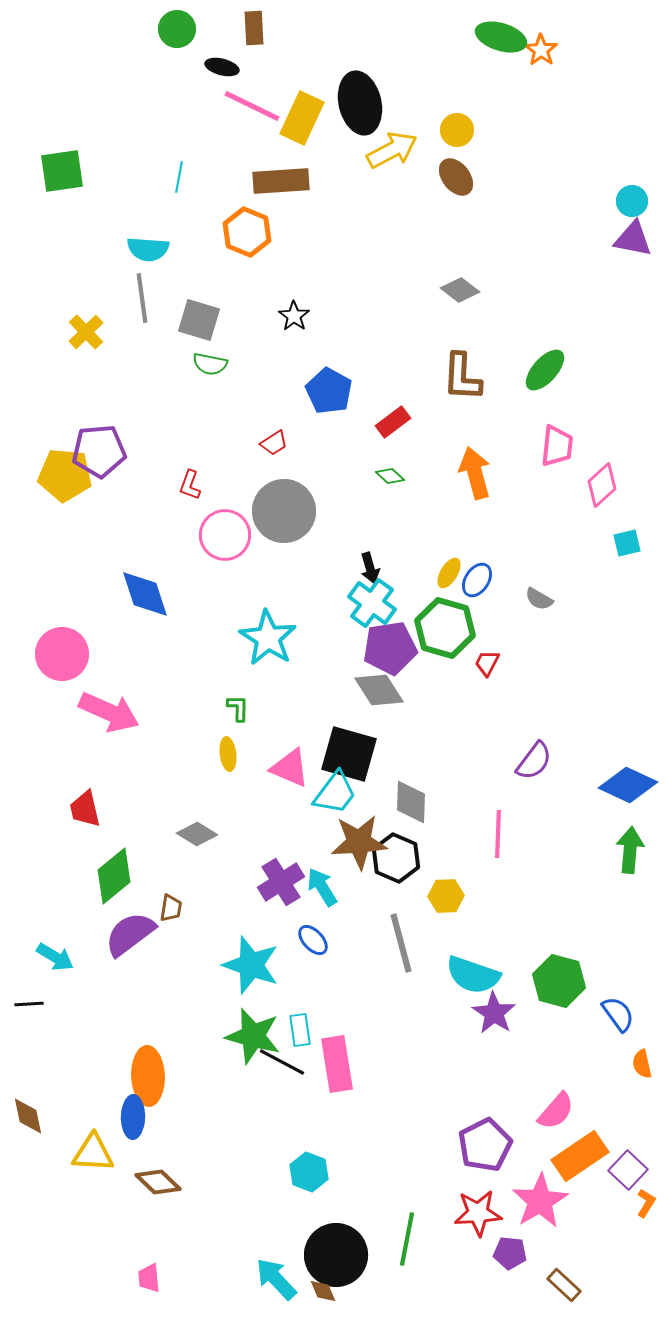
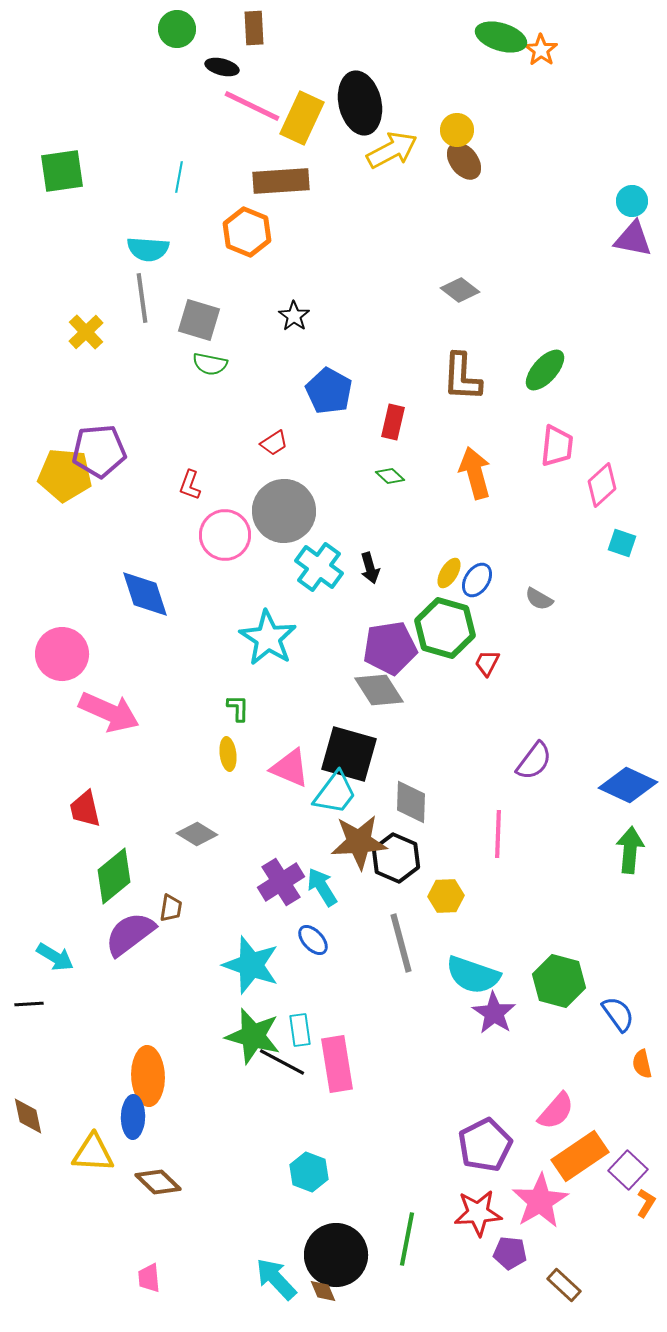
brown ellipse at (456, 177): moved 8 px right, 16 px up
red rectangle at (393, 422): rotated 40 degrees counterclockwise
cyan square at (627, 543): moved 5 px left; rotated 32 degrees clockwise
cyan cross at (372, 603): moved 53 px left, 36 px up
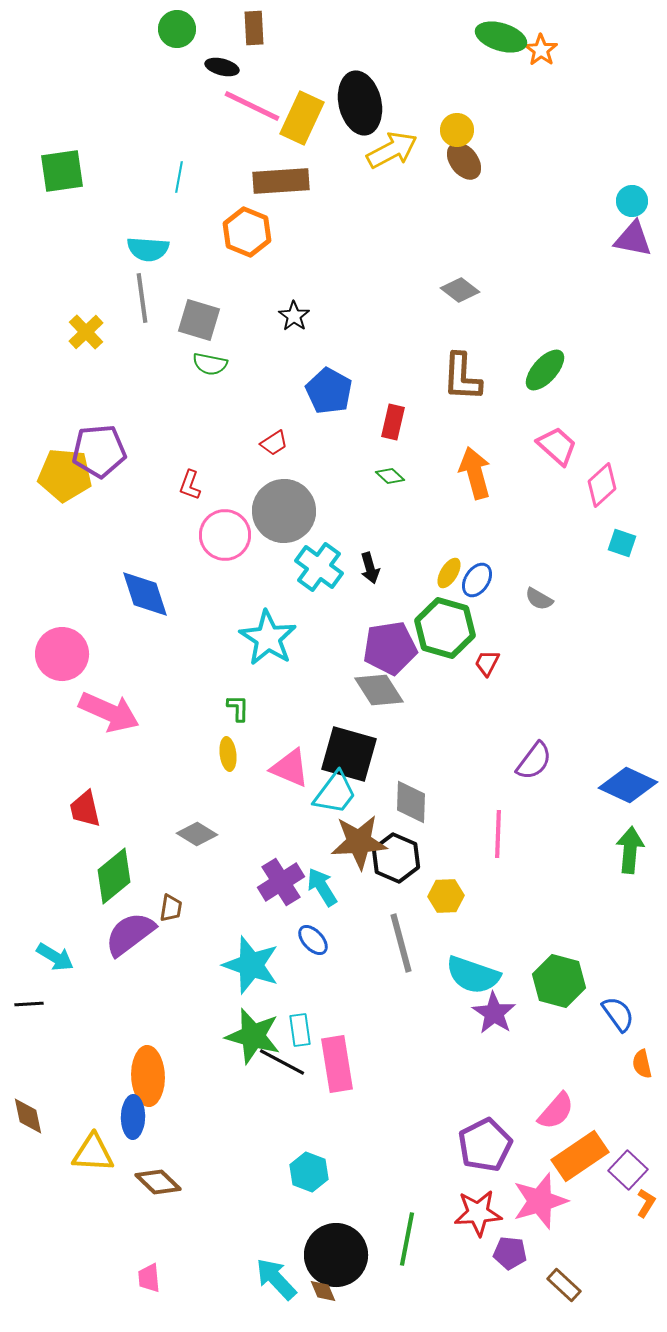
pink trapezoid at (557, 446): rotated 54 degrees counterclockwise
pink star at (540, 1201): rotated 14 degrees clockwise
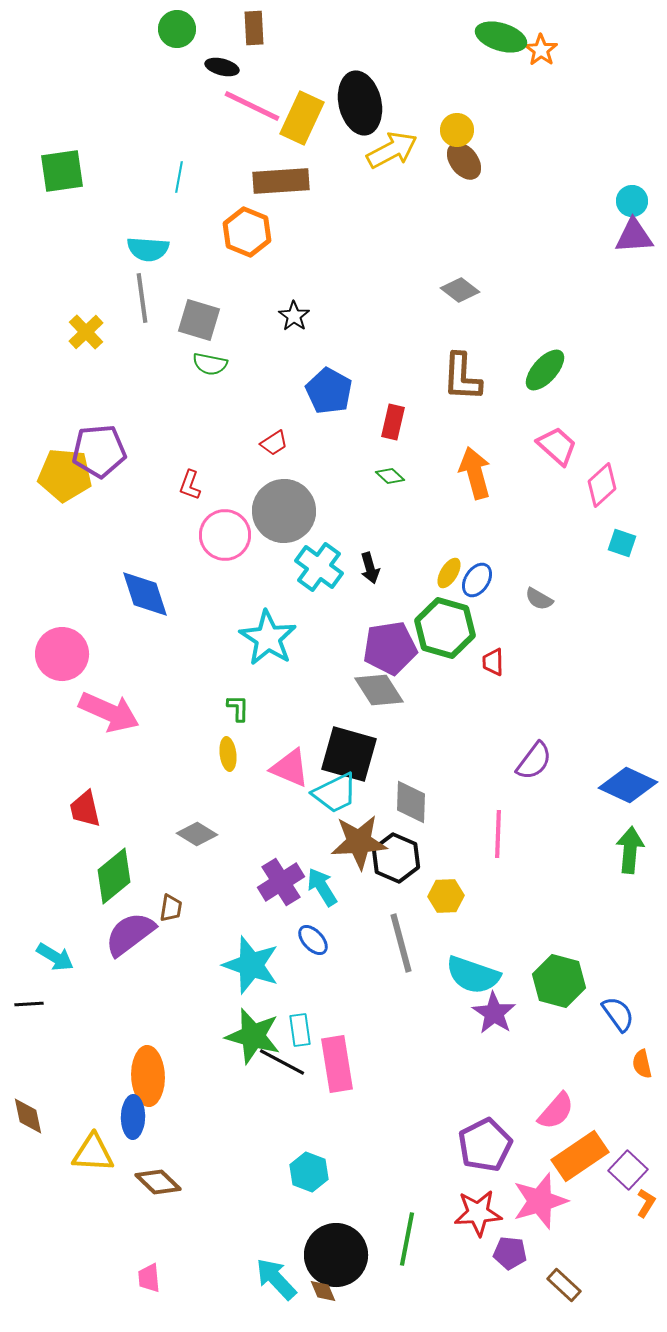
purple triangle at (633, 239): moved 1 px right, 3 px up; rotated 15 degrees counterclockwise
red trapezoid at (487, 663): moved 6 px right, 1 px up; rotated 28 degrees counterclockwise
cyan trapezoid at (335, 793): rotated 27 degrees clockwise
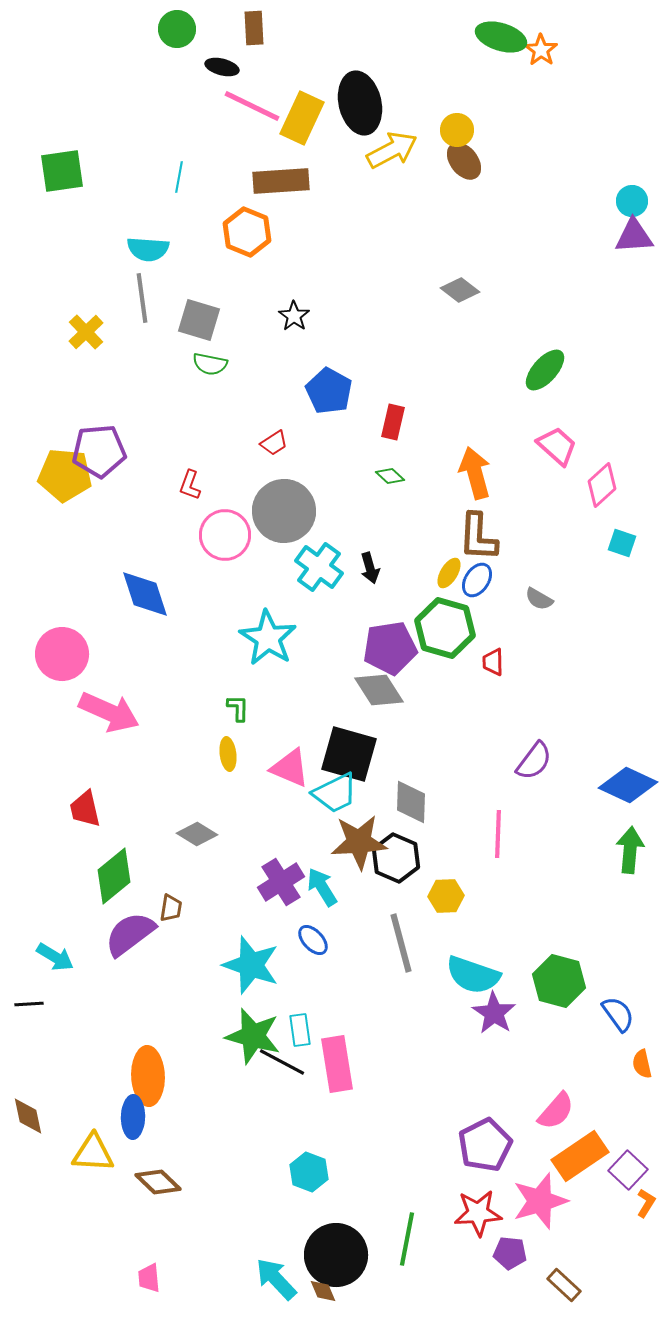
brown L-shape at (462, 377): moved 16 px right, 160 px down
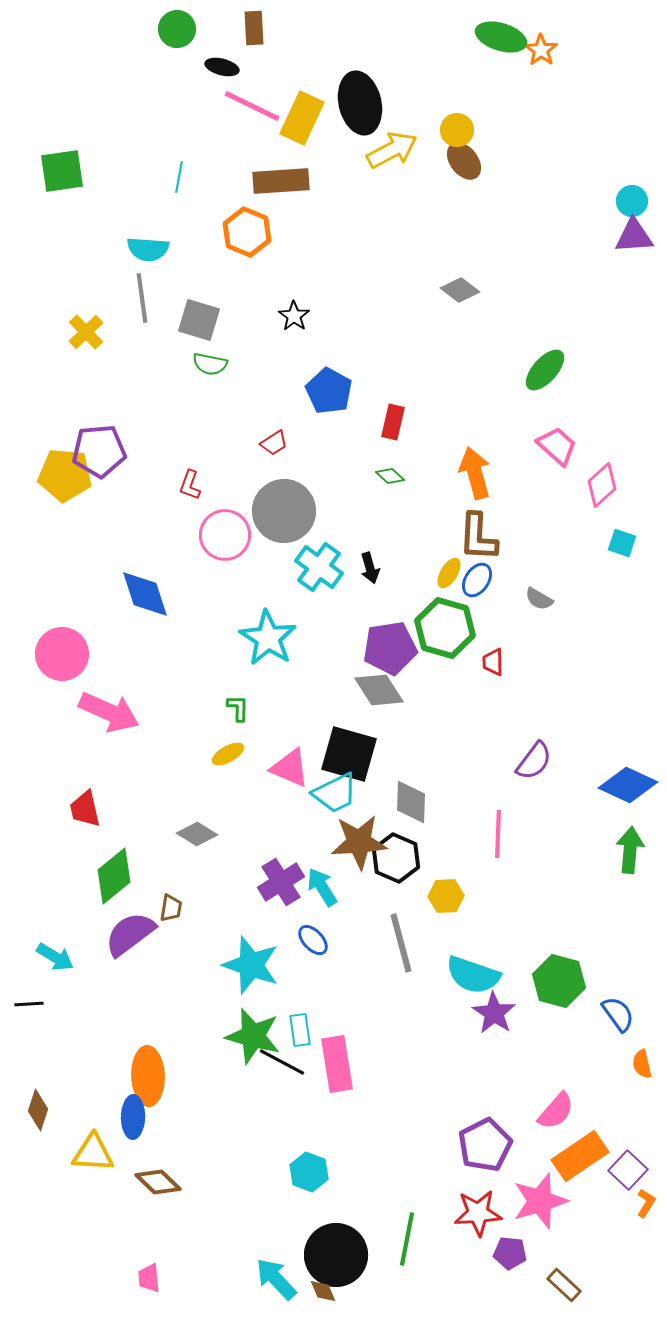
yellow ellipse at (228, 754): rotated 68 degrees clockwise
brown diamond at (28, 1116): moved 10 px right, 6 px up; rotated 30 degrees clockwise
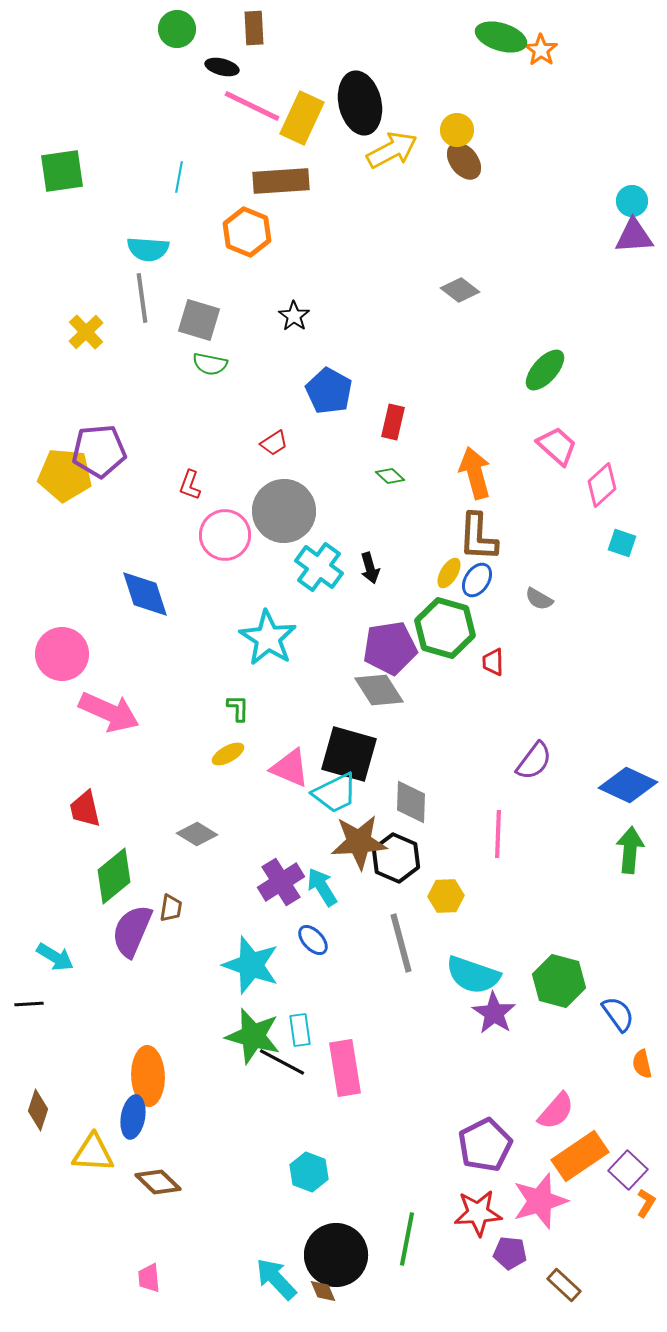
purple semicircle at (130, 934): moved 2 px right, 3 px up; rotated 30 degrees counterclockwise
pink rectangle at (337, 1064): moved 8 px right, 4 px down
blue ellipse at (133, 1117): rotated 9 degrees clockwise
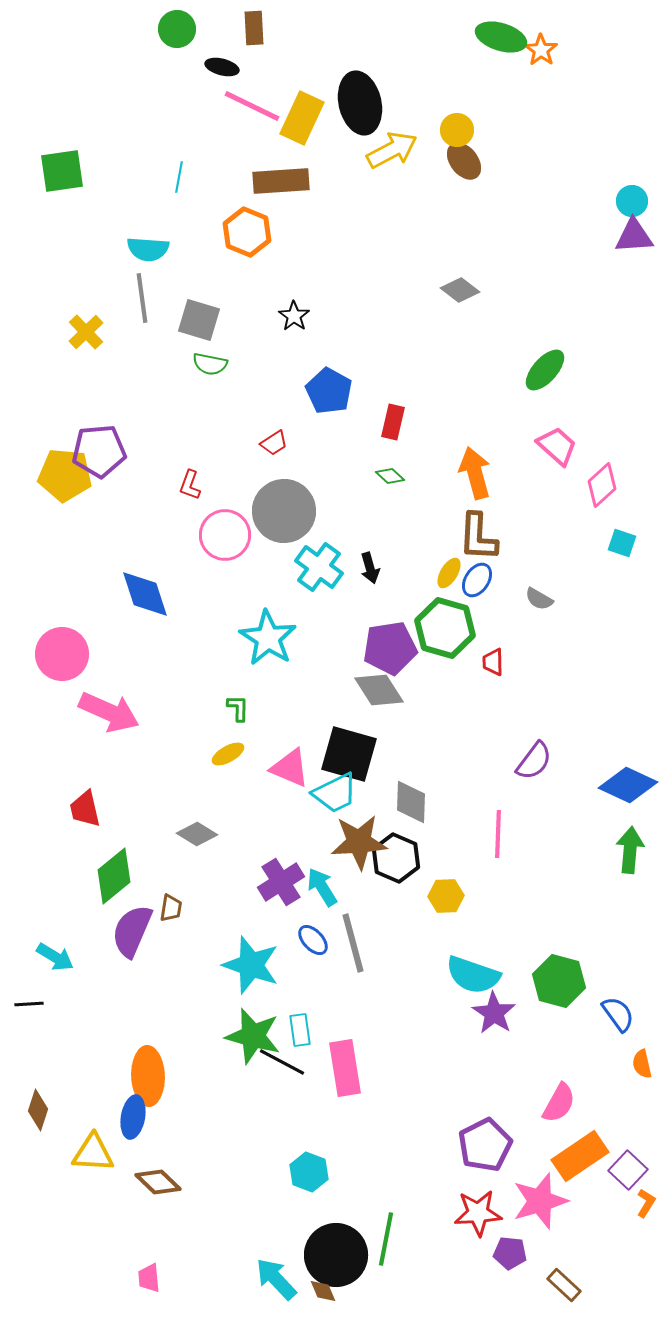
gray line at (401, 943): moved 48 px left
pink semicircle at (556, 1111): moved 3 px right, 8 px up; rotated 12 degrees counterclockwise
green line at (407, 1239): moved 21 px left
